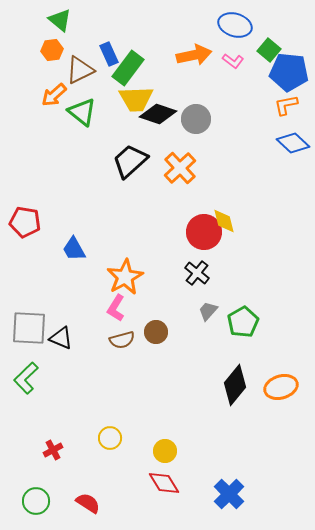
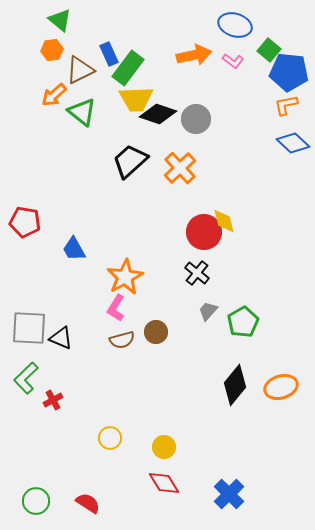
red cross at (53, 450): moved 50 px up
yellow circle at (165, 451): moved 1 px left, 4 px up
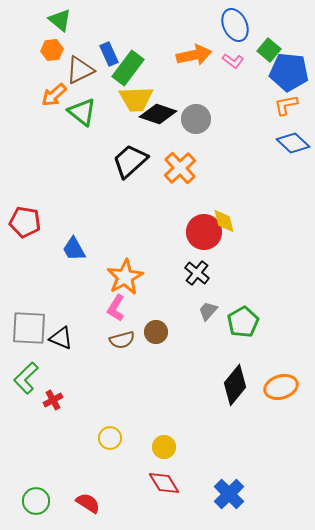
blue ellipse at (235, 25): rotated 48 degrees clockwise
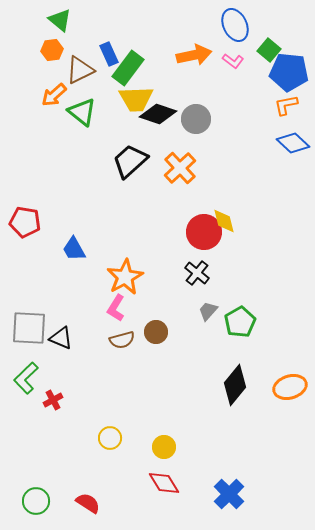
green pentagon at (243, 322): moved 3 px left
orange ellipse at (281, 387): moved 9 px right
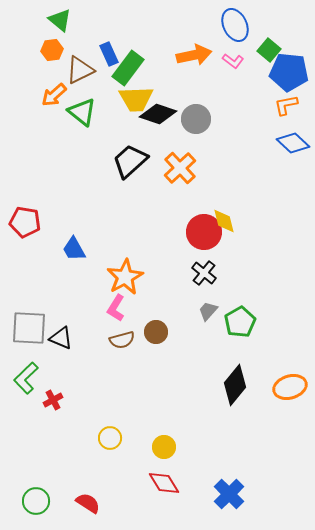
black cross at (197, 273): moved 7 px right
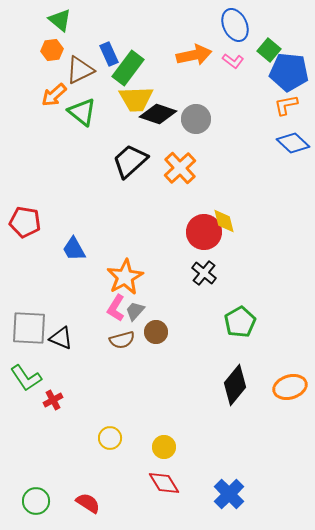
gray trapezoid at (208, 311): moved 73 px left
green L-shape at (26, 378): rotated 80 degrees counterclockwise
